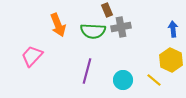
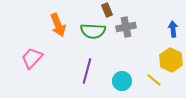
gray cross: moved 5 px right
pink trapezoid: moved 2 px down
cyan circle: moved 1 px left, 1 px down
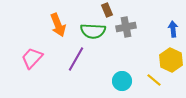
purple line: moved 11 px left, 12 px up; rotated 15 degrees clockwise
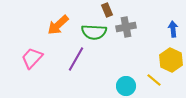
orange arrow: rotated 70 degrees clockwise
green semicircle: moved 1 px right, 1 px down
cyan circle: moved 4 px right, 5 px down
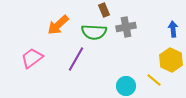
brown rectangle: moved 3 px left
pink trapezoid: rotated 10 degrees clockwise
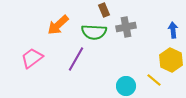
blue arrow: moved 1 px down
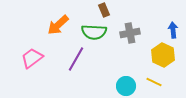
gray cross: moved 4 px right, 6 px down
yellow hexagon: moved 8 px left, 5 px up
yellow line: moved 2 px down; rotated 14 degrees counterclockwise
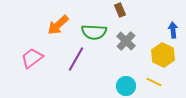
brown rectangle: moved 16 px right
gray cross: moved 4 px left, 8 px down; rotated 36 degrees counterclockwise
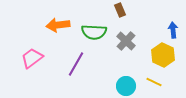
orange arrow: rotated 35 degrees clockwise
purple line: moved 5 px down
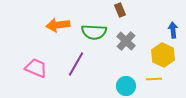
pink trapezoid: moved 4 px right, 10 px down; rotated 60 degrees clockwise
yellow line: moved 3 px up; rotated 28 degrees counterclockwise
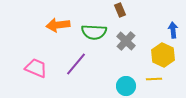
purple line: rotated 10 degrees clockwise
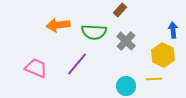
brown rectangle: rotated 64 degrees clockwise
purple line: moved 1 px right
